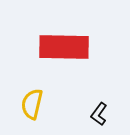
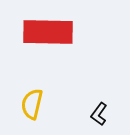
red rectangle: moved 16 px left, 15 px up
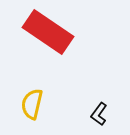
red rectangle: rotated 33 degrees clockwise
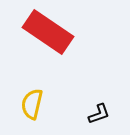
black L-shape: rotated 145 degrees counterclockwise
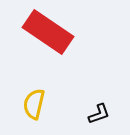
yellow semicircle: moved 2 px right
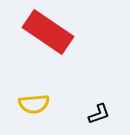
yellow semicircle: rotated 108 degrees counterclockwise
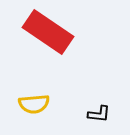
black L-shape: rotated 25 degrees clockwise
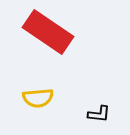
yellow semicircle: moved 4 px right, 6 px up
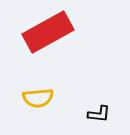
red rectangle: rotated 63 degrees counterclockwise
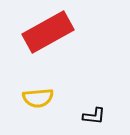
black L-shape: moved 5 px left, 2 px down
